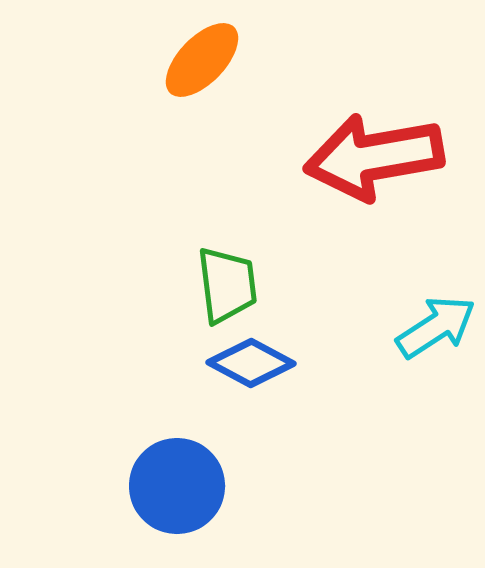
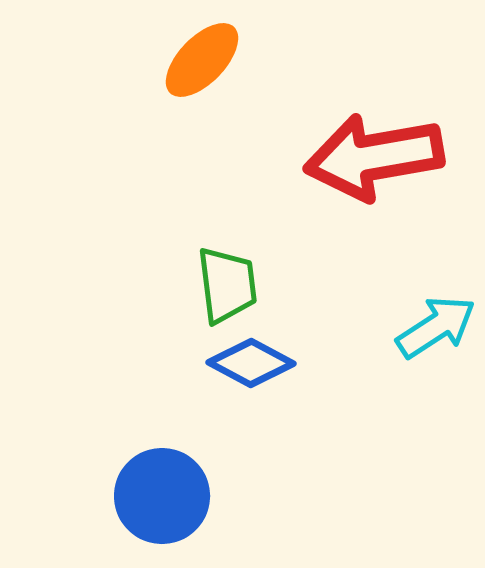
blue circle: moved 15 px left, 10 px down
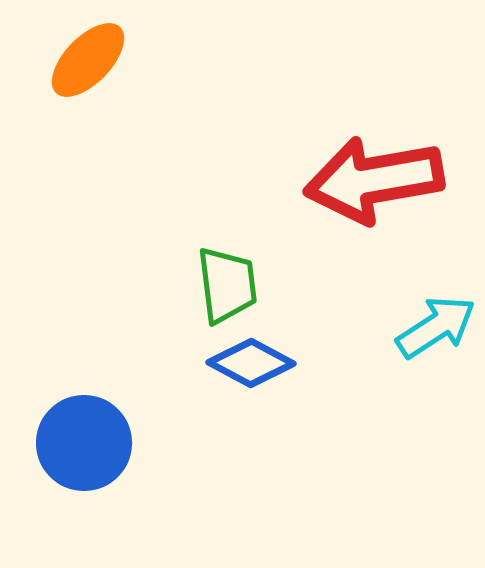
orange ellipse: moved 114 px left
red arrow: moved 23 px down
blue circle: moved 78 px left, 53 px up
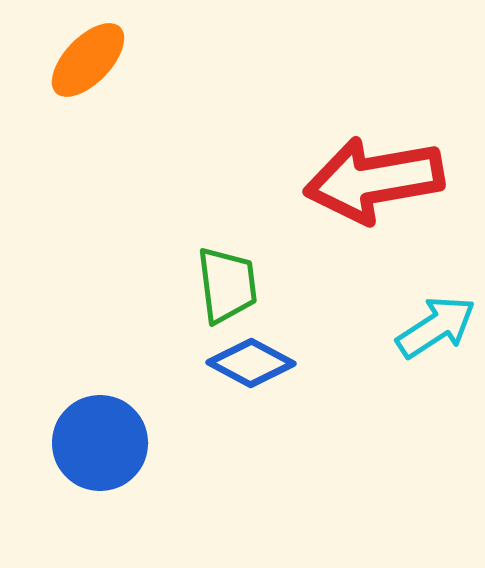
blue circle: moved 16 px right
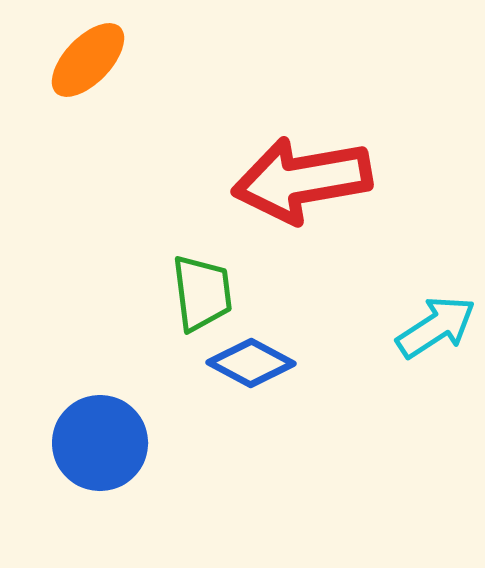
red arrow: moved 72 px left
green trapezoid: moved 25 px left, 8 px down
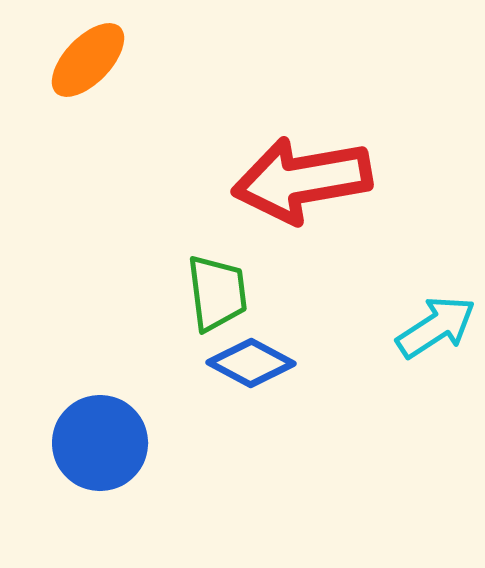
green trapezoid: moved 15 px right
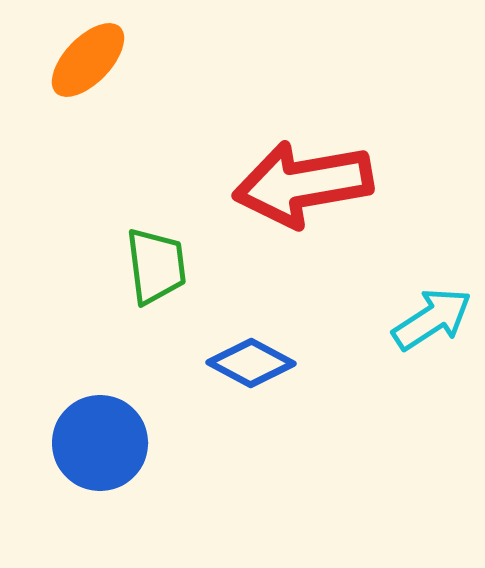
red arrow: moved 1 px right, 4 px down
green trapezoid: moved 61 px left, 27 px up
cyan arrow: moved 4 px left, 8 px up
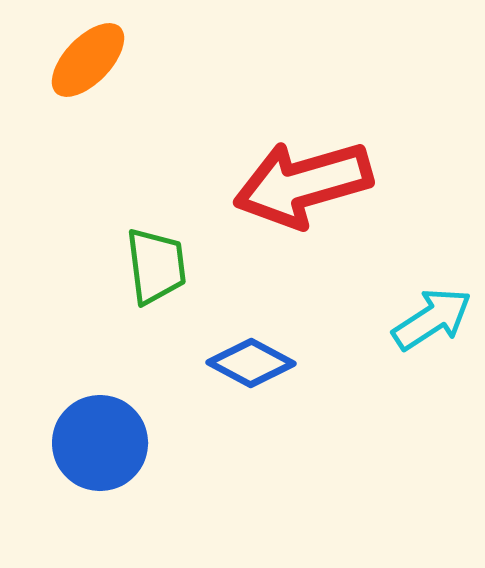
red arrow: rotated 6 degrees counterclockwise
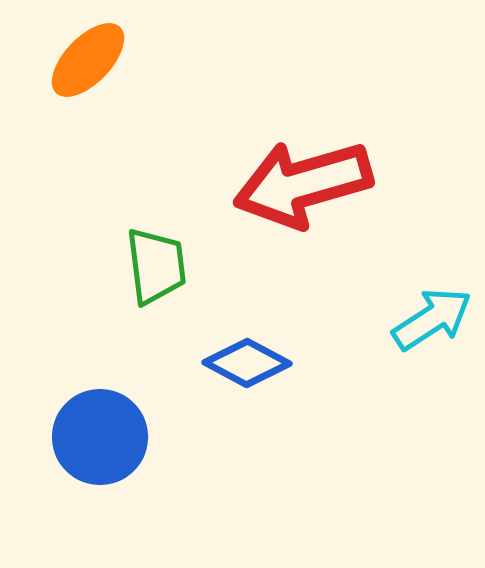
blue diamond: moved 4 px left
blue circle: moved 6 px up
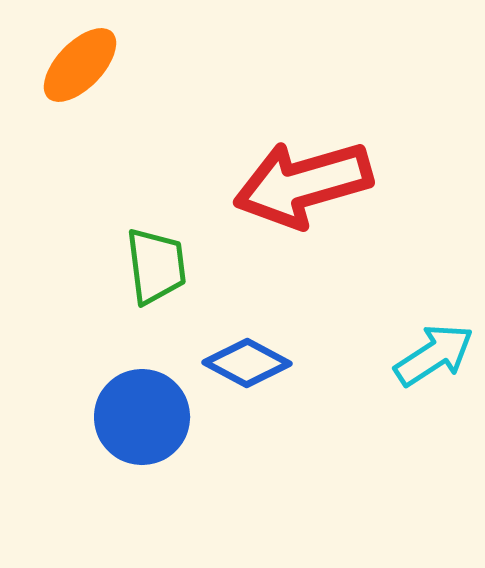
orange ellipse: moved 8 px left, 5 px down
cyan arrow: moved 2 px right, 36 px down
blue circle: moved 42 px right, 20 px up
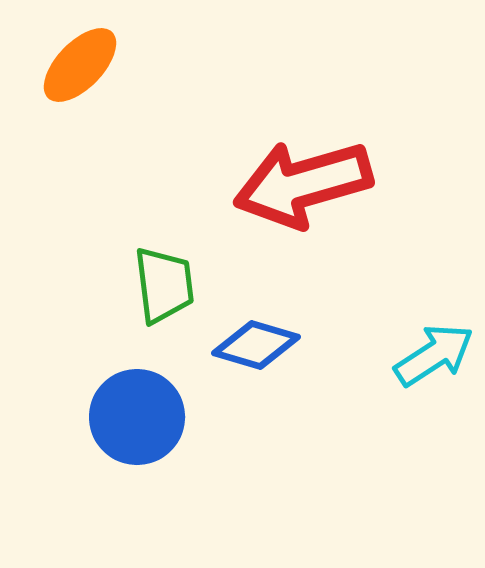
green trapezoid: moved 8 px right, 19 px down
blue diamond: moved 9 px right, 18 px up; rotated 12 degrees counterclockwise
blue circle: moved 5 px left
